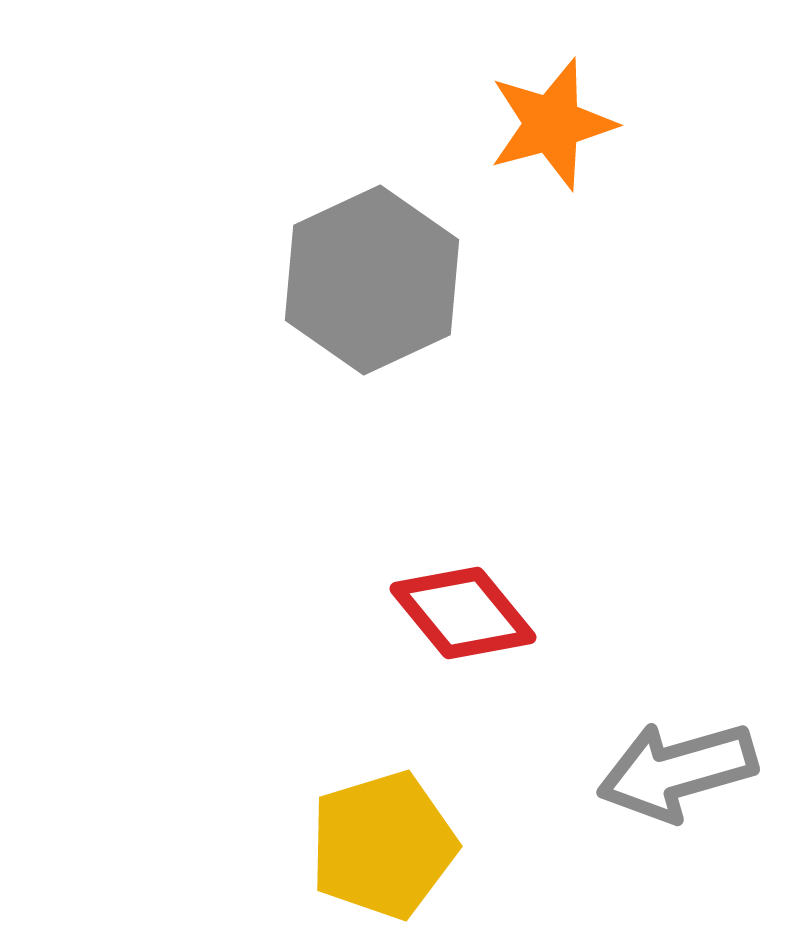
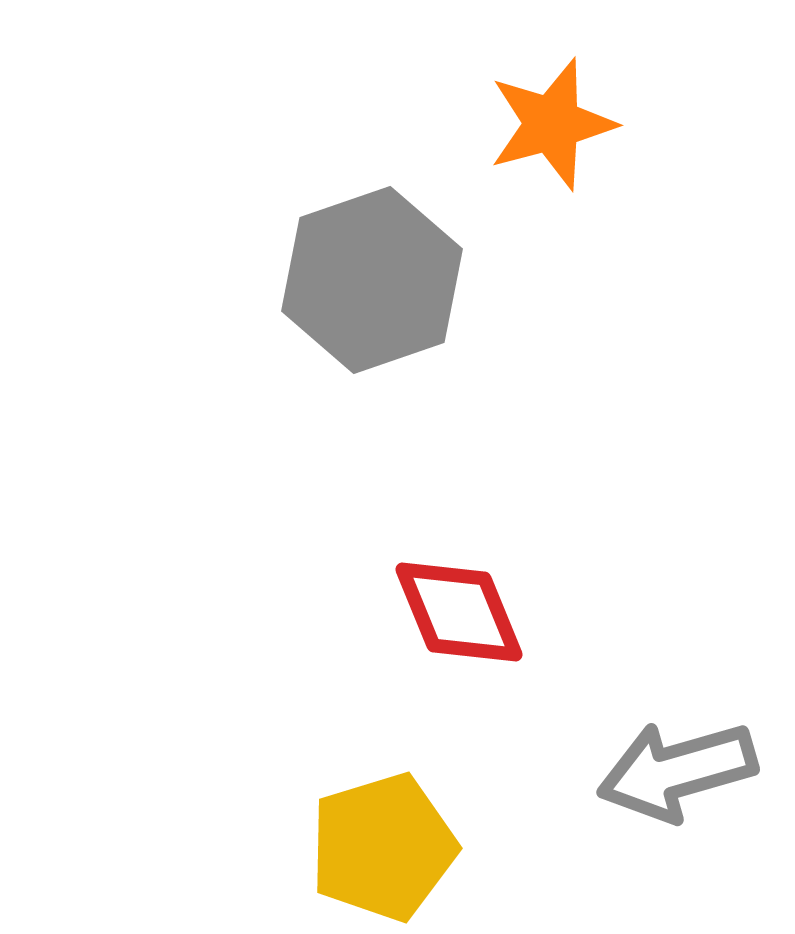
gray hexagon: rotated 6 degrees clockwise
red diamond: moved 4 px left, 1 px up; rotated 17 degrees clockwise
yellow pentagon: moved 2 px down
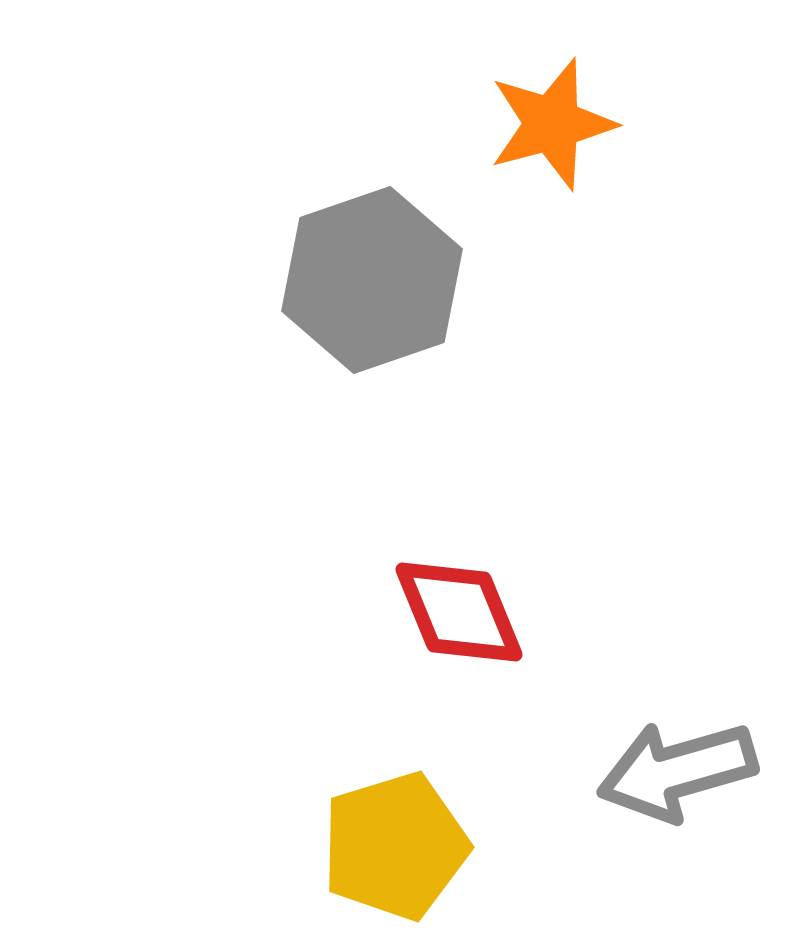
yellow pentagon: moved 12 px right, 1 px up
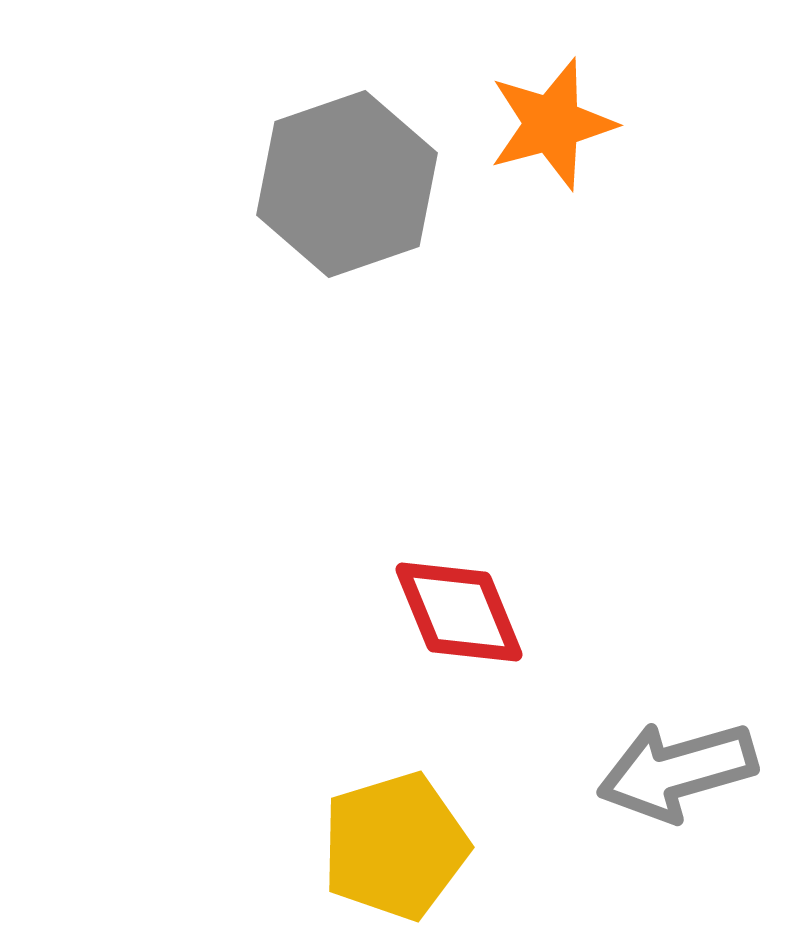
gray hexagon: moved 25 px left, 96 px up
